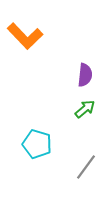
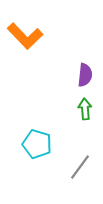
green arrow: rotated 55 degrees counterclockwise
gray line: moved 6 px left
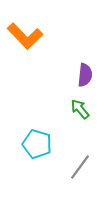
green arrow: moved 5 px left; rotated 35 degrees counterclockwise
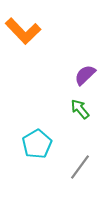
orange L-shape: moved 2 px left, 5 px up
purple semicircle: rotated 140 degrees counterclockwise
cyan pentagon: rotated 24 degrees clockwise
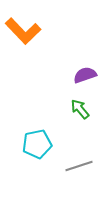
purple semicircle: rotated 25 degrees clockwise
cyan pentagon: rotated 20 degrees clockwise
gray line: moved 1 px left, 1 px up; rotated 36 degrees clockwise
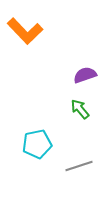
orange L-shape: moved 2 px right
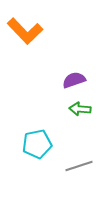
purple semicircle: moved 11 px left, 5 px down
green arrow: rotated 45 degrees counterclockwise
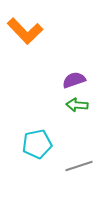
green arrow: moved 3 px left, 4 px up
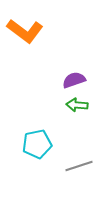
orange L-shape: rotated 9 degrees counterclockwise
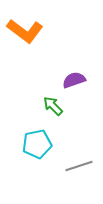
green arrow: moved 24 px left, 1 px down; rotated 40 degrees clockwise
